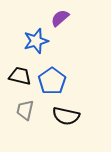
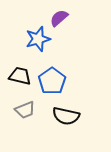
purple semicircle: moved 1 px left
blue star: moved 2 px right, 2 px up
gray trapezoid: rotated 125 degrees counterclockwise
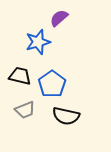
blue star: moved 3 px down
blue pentagon: moved 3 px down
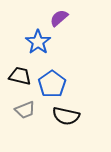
blue star: rotated 20 degrees counterclockwise
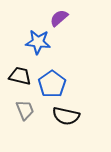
blue star: rotated 30 degrees counterclockwise
gray trapezoid: rotated 90 degrees counterclockwise
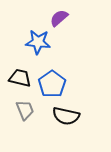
black trapezoid: moved 2 px down
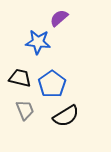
black semicircle: rotated 44 degrees counterclockwise
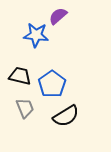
purple semicircle: moved 1 px left, 2 px up
blue star: moved 2 px left, 7 px up
black trapezoid: moved 2 px up
gray trapezoid: moved 2 px up
